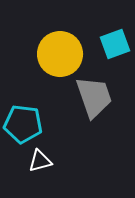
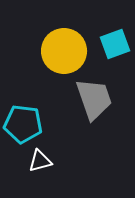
yellow circle: moved 4 px right, 3 px up
gray trapezoid: moved 2 px down
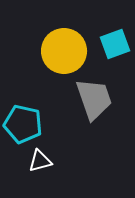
cyan pentagon: rotated 6 degrees clockwise
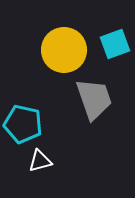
yellow circle: moved 1 px up
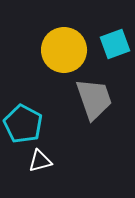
cyan pentagon: rotated 15 degrees clockwise
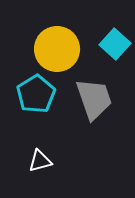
cyan square: rotated 28 degrees counterclockwise
yellow circle: moved 7 px left, 1 px up
cyan pentagon: moved 13 px right, 30 px up; rotated 12 degrees clockwise
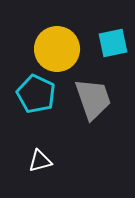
cyan square: moved 2 px left, 1 px up; rotated 36 degrees clockwise
cyan pentagon: rotated 15 degrees counterclockwise
gray trapezoid: moved 1 px left
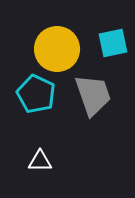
gray trapezoid: moved 4 px up
white triangle: rotated 15 degrees clockwise
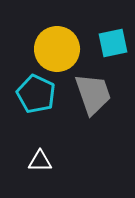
gray trapezoid: moved 1 px up
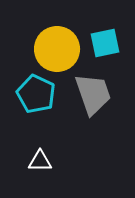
cyan square: moved 8 px left
